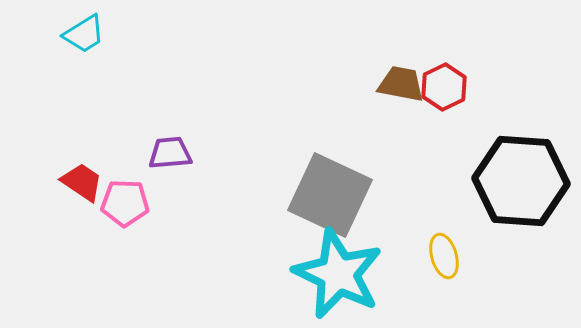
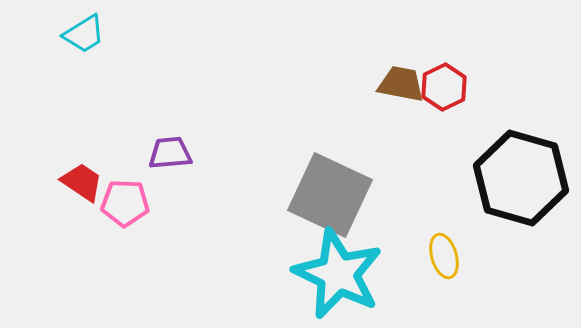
black hexagon: moved 3 px up; rotated 12 degrees clockwise
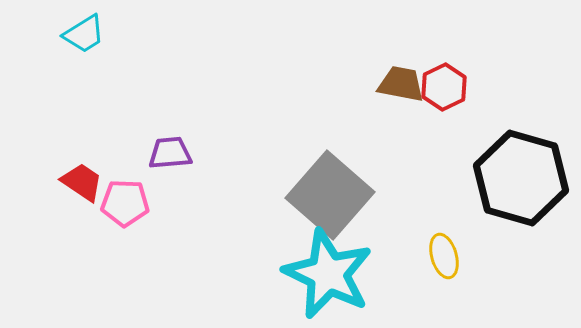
gray square: rotated 16 degrees clockwise
cyan star: moved 10 px left
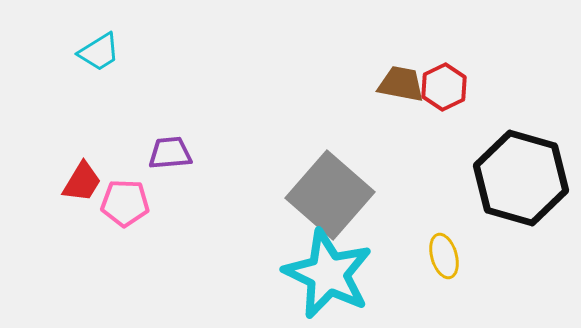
cyan trapezoid: moved 15 px right, 18 px down
red trapezoid: rotated 87 degrees clockwise
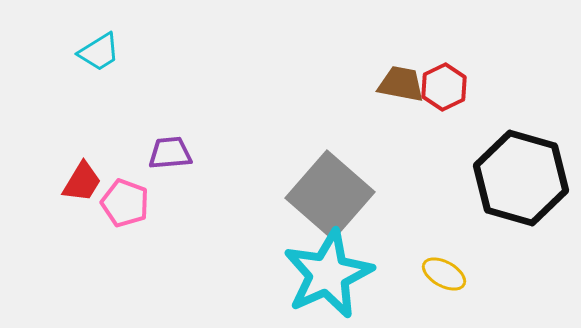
pink pentagon: rotated 18 degrees clockwise
yellow ellipse: moved 18 px down; rotated 45 degrees counterclockwise
cyan star: rotated 22 degrees clockwise
